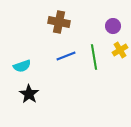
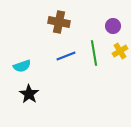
yellow cross: moved 1 px down
green line: moved 4 px up
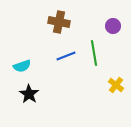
yellow cross: moved 4 px left, 34 px down; rotated 21 degrees counterclockwise
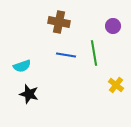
blue line: moved 1 px up; rotated 30 degrees clockwise
black star: rotated 18 degrees counterclockwise
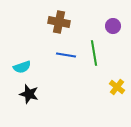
cyan semicircle: moved 1 px down
yellow cross: moved 1 px right, 2 px down
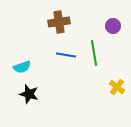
brown cross: rotated 20 degrees counterclockwise
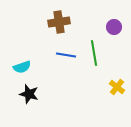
purple circle: moved 1 px right, 1 px down
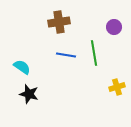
cyan semicircle: rotated 126 degrees counterclockwise
yellow cross: rotated 35 degrees clockwise
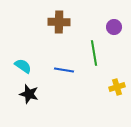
brown cross: rotated 10 degrees clockwise
blue line: moved 2 px left, 15 px down
cyan semicircle: moved 1 px right, 1 px up
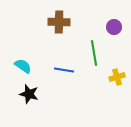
yellow cross: moved 10 px up
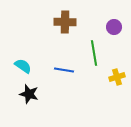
brown cross: moved 6 px right
